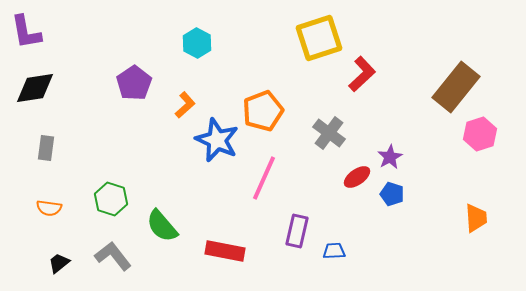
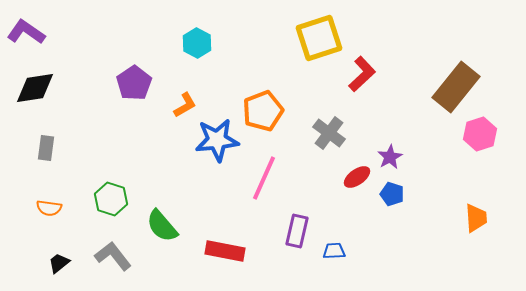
purple L-shape: rotated 135 degrees clockwise
orange L-shape: rotated 12 degrees clockwise
blue star: rotated 30 degrees counterclockwise
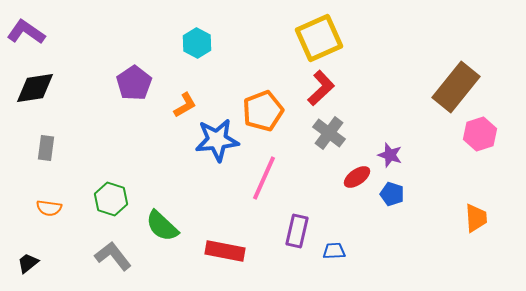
yellow square: rotated 6 degrees counterclockwise
red L-shape: moved 41 px left, 14 px down
purple star: moved 2 px up; rotated 25 degrees counterclockwise
green semicircle: rotated 6 degrees counterclockwise
black trapezoid: moved 31 px left
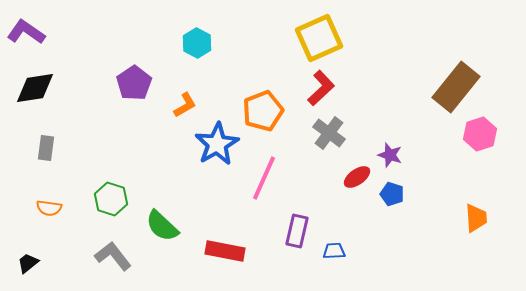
blue star: moved 4 px down; rotated 24 degrees counterclockwise
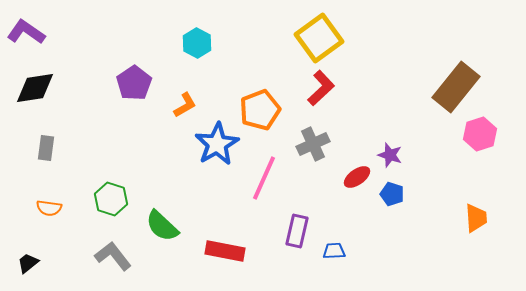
yellow square: rotated 12 degrees counterclockwise
orange pentagon: moved 3 px left, 1 px up
gray cross: moved 16 px left, 11 px down; rotated 28 degrees clockwise
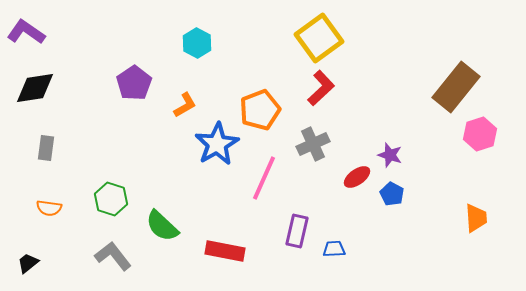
blue pentagon: rotated 10 degrees clockwise
blue trapezoid: moved 2 px up
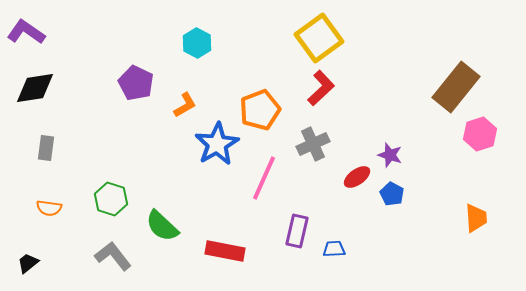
purple pentagon: moved 2 px right; rotated 12 degrees counterclockwise
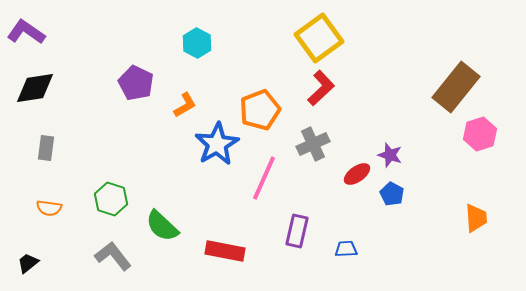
red ellipse: moved 3 px up
blue trapezoid: moved 12 px right
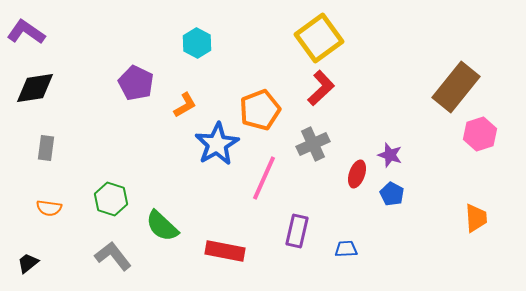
red ellipse: rotated 36 degrees counterclockwise
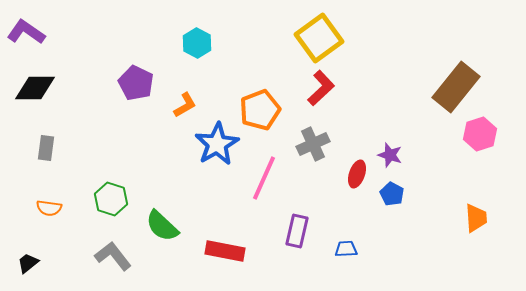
black diamond: rotated 9 degrees clockwise
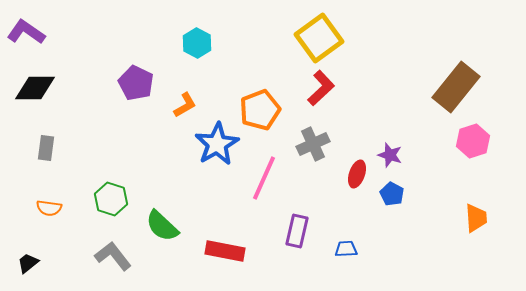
pink hexagon: moved 7 px left, 7 px down
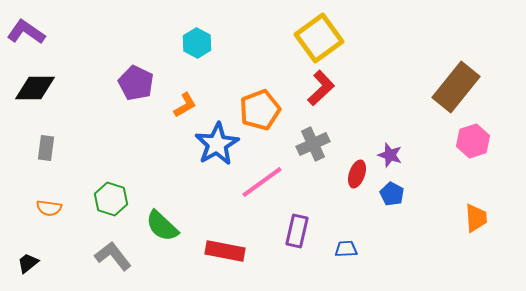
pink line: moved 2 px left, 4 px down; rotated 30 degrees clockwise
